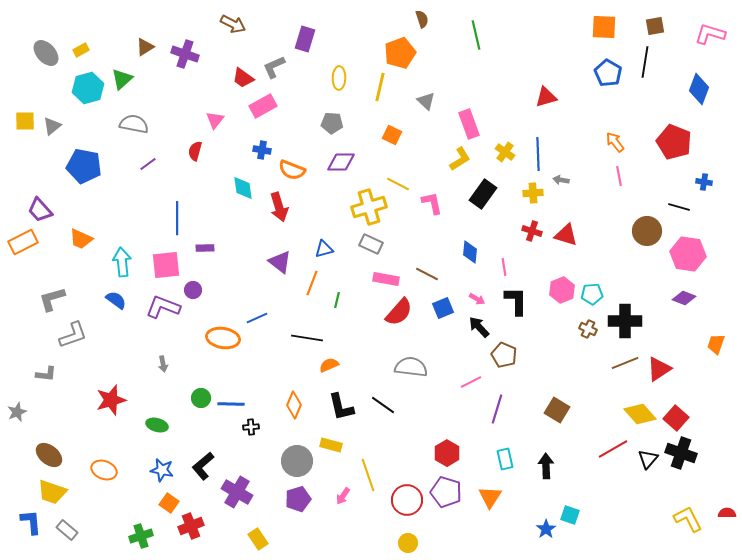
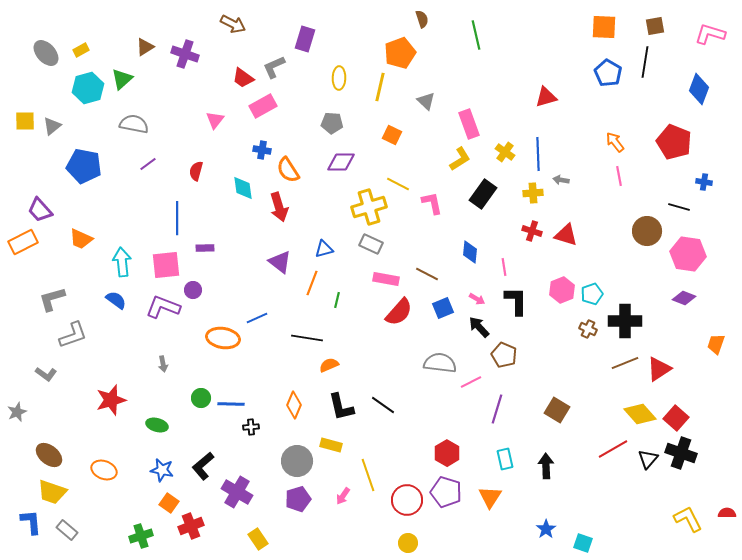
red semicircle at (195, 151): moved 1 px right, 20 px down
orange semicircle at (292, 170): moved 4 px left; rotated 36 degrees clockwise
cyan pentagon at (592, 294): rotated 15 degrees counterclockwise
gray semicircle at (411, 367): moved 29 px right, 4 px up
gray L-shape at (46, 374): rotated 30 degrees clockwise
cyan square at (570, 515): moved 13 px right, 28 px down
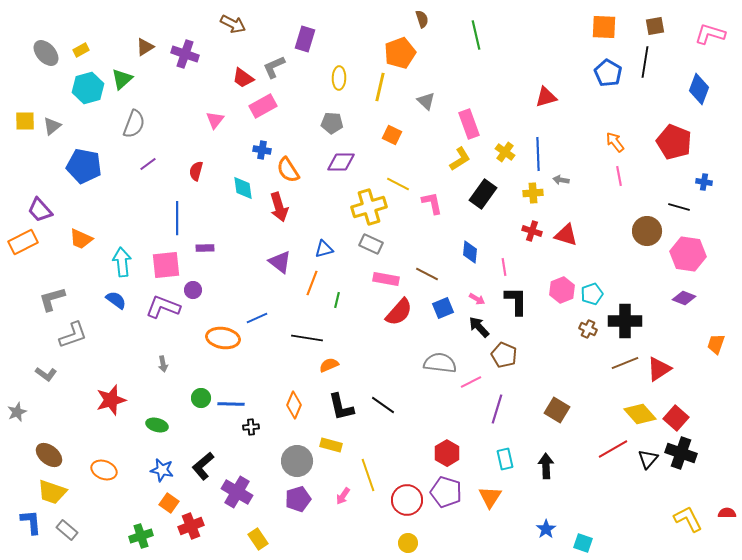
gray semicircle at (134, 124): rotated 100 degrees clockwise
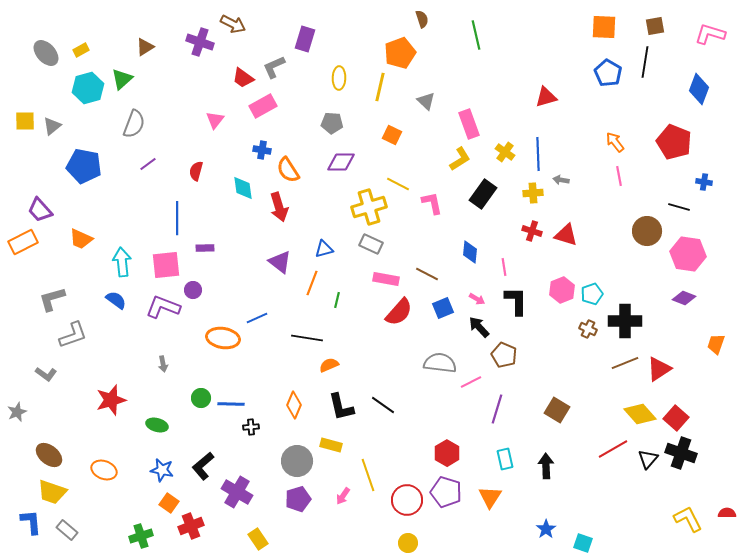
purple cross at (185, 54): moved 15 px right, 12 px up
